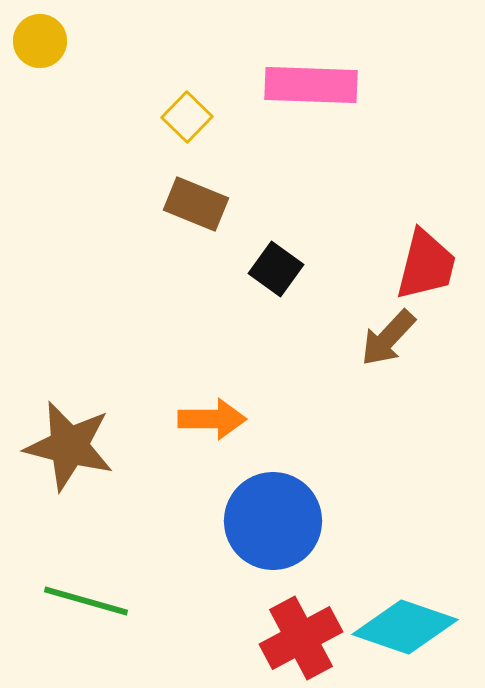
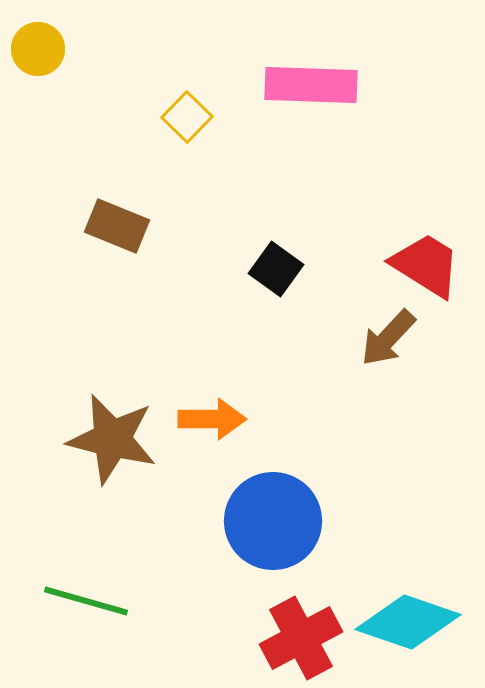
yellow circle: moved 2 px left, 8 px down
brown rectangle: moved 79 px left, 22 px down
red trapezoid: rotated 72 degrees counterclockwise
brown star: moved 43 px right, 7 px up
cyan diamond: moved 3 px right, 5 px up
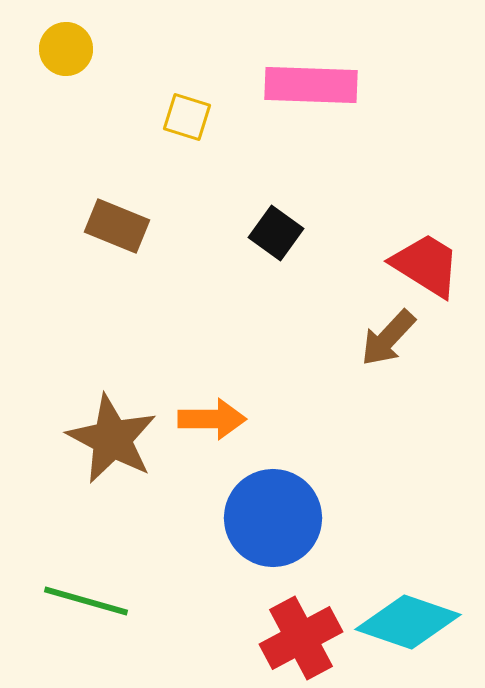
yellow circle: moved 28 px right
yellow square: rotated 27 degrees counterclockwise
black square: moved 36 px up
brown star: rotated 14 degrees clockwise
blue circle: moved 3 px up
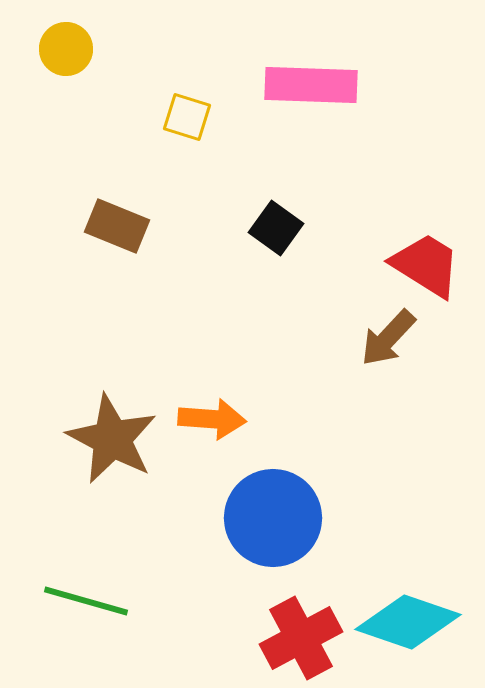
black square: moved 5 px up
orange arrow: rotated 4 degrees clockwise
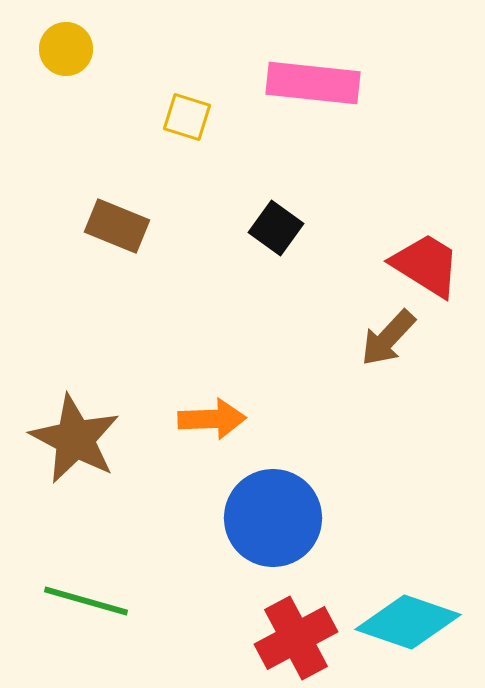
pink rectangle: moved 2 px right, 2 px up; rotated 4 degrees clockwise
orange arrow: rotated 6 degrees counterclockwise
brown star: moved 37 px left
red cross: moved 5 px left
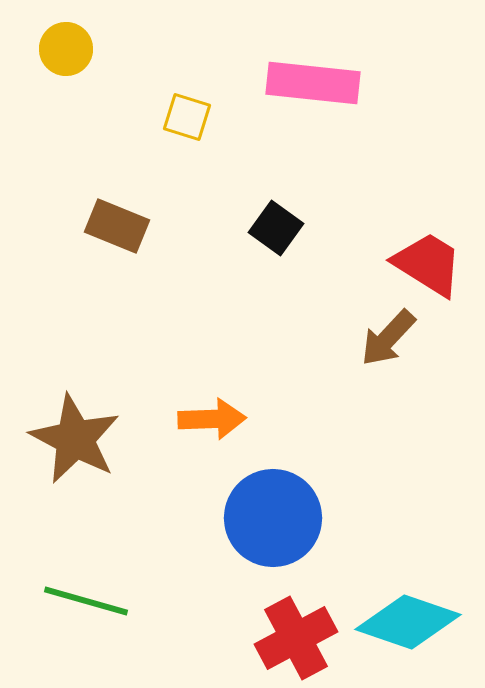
red trapezoid: moved 2 px right, 1 px up
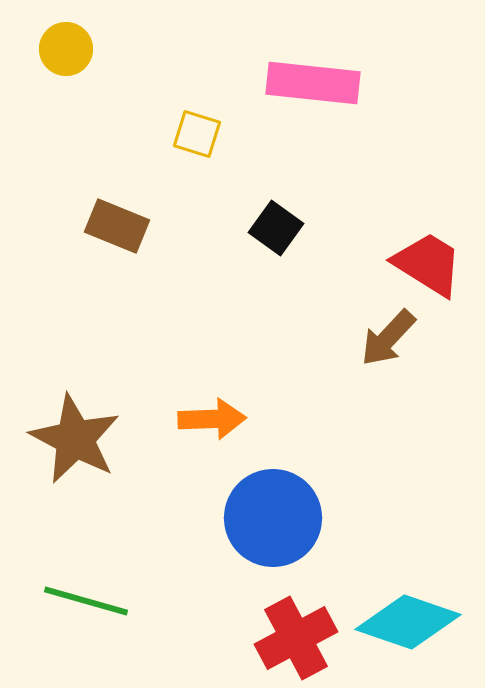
yellow square: moved 10 px right, 17 px down
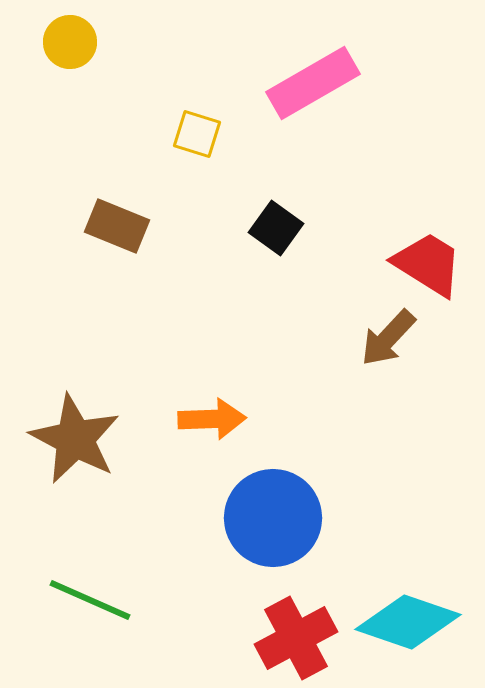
yellow circle: moved 4 px right, 7 px up
pink rectangle: rotated 36 degrees counterclockwise
green line: moved 4 px right, 1 px up; rotated 8 degrees clockwise
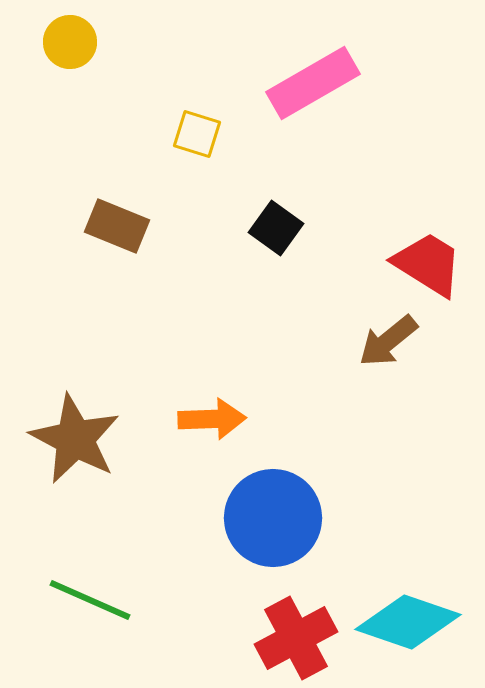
brown arrow: moved 3 px down; rotated 8 degrees clockwise
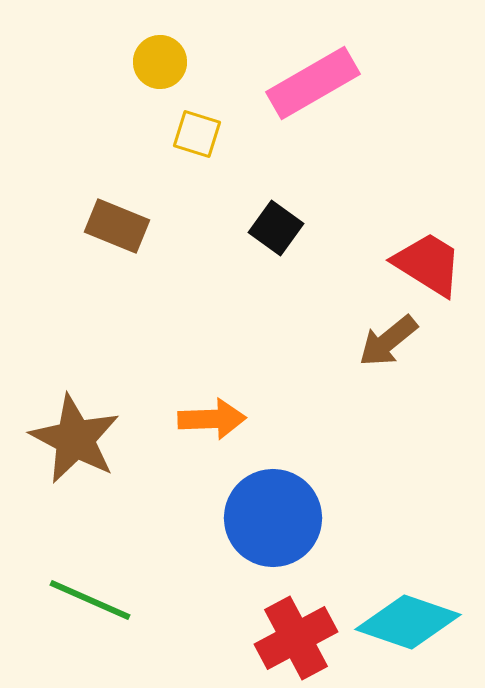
yellow circle: moved 90 px right, 20 px down
